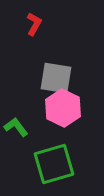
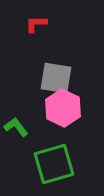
red L-shape: moved 2 px right; rotated 120 degrees counterclockwise
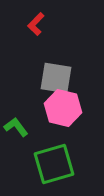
red L-shape: rotated 45 degrees counterclockwise
pink hexagon: rotated 12 degrees counterclockwise
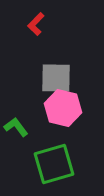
gray square: rotated 8 degrees counterclockwise
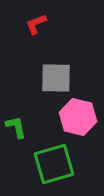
red L-shape: rotated 25 degrees clockwise
pink hexagon: moved 15 px right, 9 px down
green L-shape: rotated 25 degrees clockwise
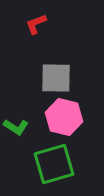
pink hexagon: moved 14 px left
green L-shape: rotated 135 degrees clockwise
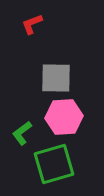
red L-shape: moved 4 px left
pink hexagon: rotated 18 degrees counterclockwise
green L-shape: moved 6 px right, 6 px down; rotated 110 degrees clockwise
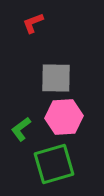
red L-shape: moved 1 px right, 1 px up
green L-shape: moved 1 px left, 4 px up
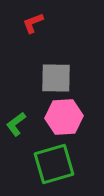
green L-shape: moved 5 px left, 5 px up
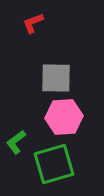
green L-shape: moved 18 px down
